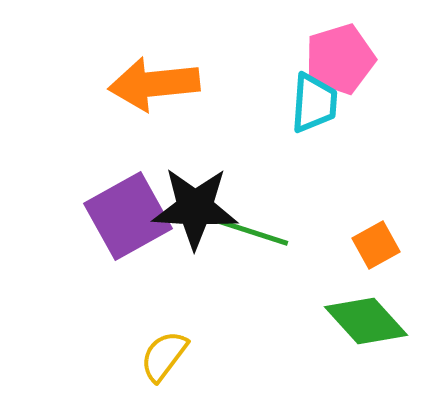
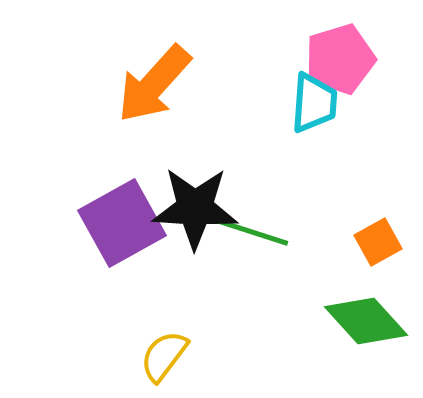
orange arrow: rotated 42 degrees counterclockwise
purple square: moved 6 px left, 7 px down
orange square: moved 2 px right, 3 px up
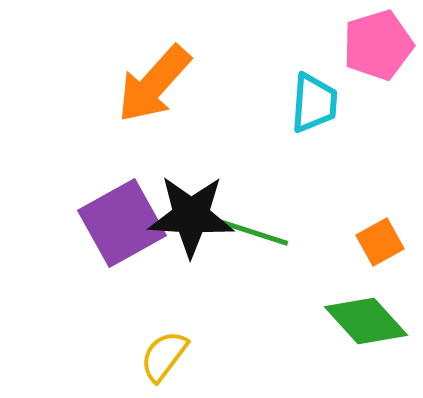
pink pentagon: moved 38 px right, 14 px up
black star: moved 4 px left, 8 px down
orange square: moved 2 px right
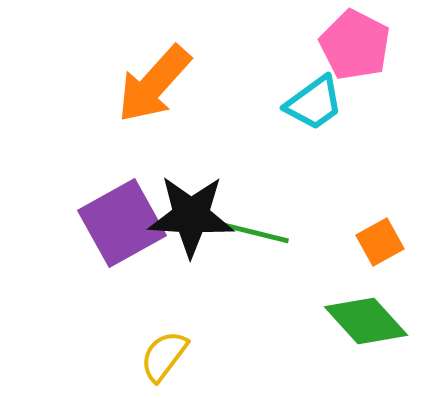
pink pentagon: moved 23 px left; rotated 28 degrees counterclockwise
cyan trapezoid: rotated 50 degrees clockwise
green line: rotated 4 degrees counterclockwise
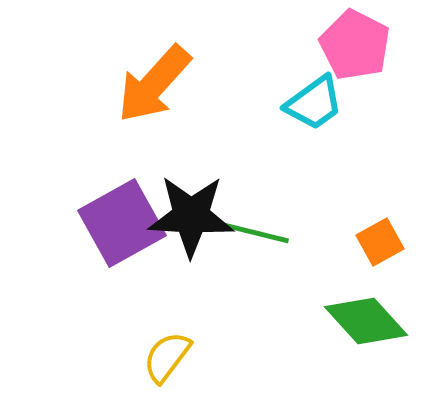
yellow semicircle: moved 3 px right, 1 px down
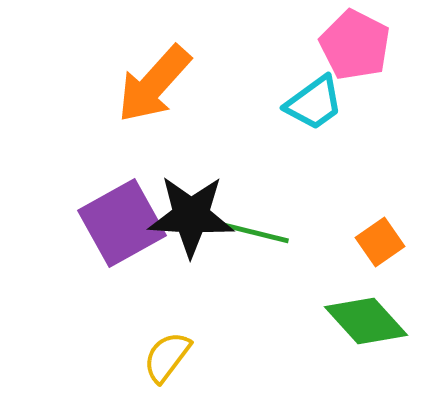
orange square: rotated 6 degrees counterclockwise
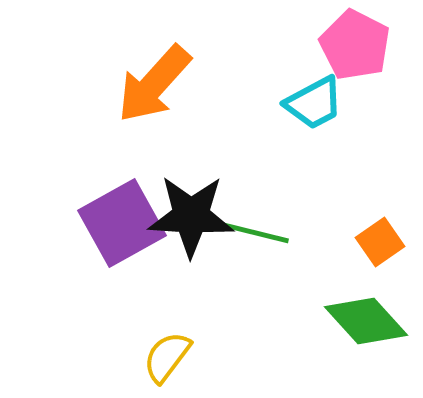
cyan trapezoid: rotated 8 degrees clockwise
